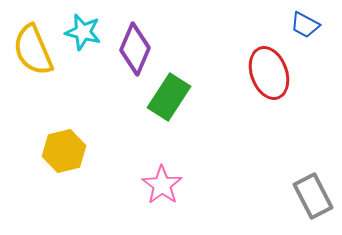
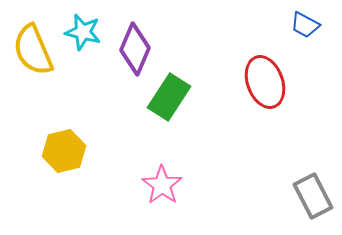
red ellipse: moved 4 px left, 9 px down
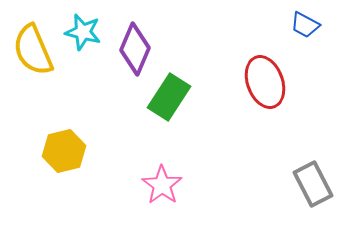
gray rectangle: moved 12 px up
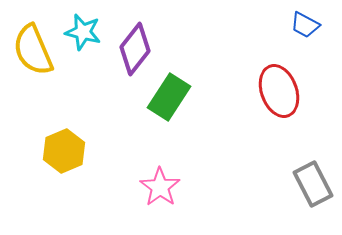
purple diamond: rotated 15 degrees clockwise
red ellipse: moved 14 px right, 9 px down
yellow hexagon: rotated 9 degrees counterclockwise
pink star: moved 2 px left, 2 px down
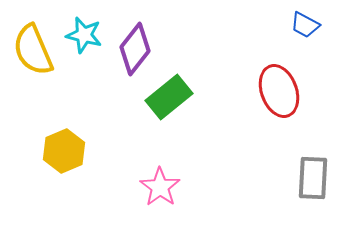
cyan star: moved 1 px right, 3 px down
green rectangle: rotated 18 degrees clockwise
gray rectangle: moved 6 px up; rotated 30 degrees clockwise
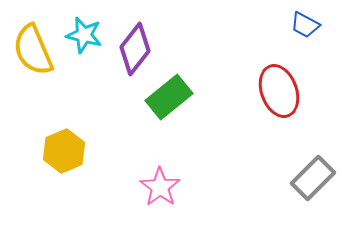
gray rectangle: rotated 42 degrees clockwise
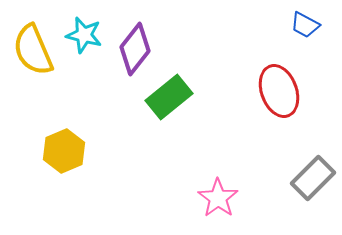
pink star: moved 58 px right, 11 px down
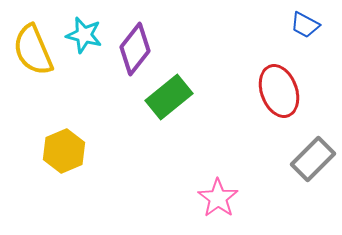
gray rectangle: moved 19 px up
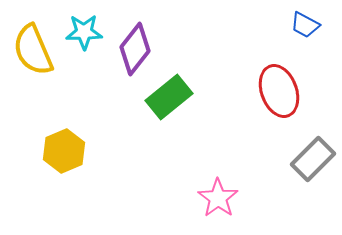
cyan star: moved 3 px up; rotated 15 degrees counterclockwise
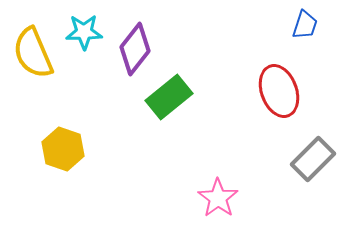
blue trapezoid: rotated 100 degrees counterclockwise
yellow semicircle: moved 3 px down
yellow hexagon: moved 1 px left, 2 px up; rotated 18 degrees counterclockwise
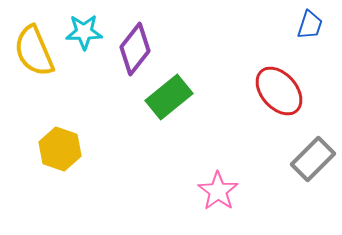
blue trapezoid: moved 5 px right
yellow semicircle: moved 1 px right, 2 px up
red ellipse: rotated 21 degrees counterclockwise
yellow hexagon: moved 3 px left
pink star: moved 7 px up
